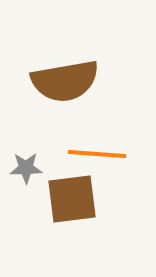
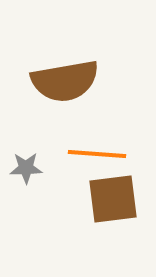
brown square: moved 41 px right
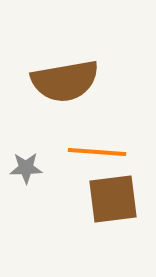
orange line: moved 2 px up
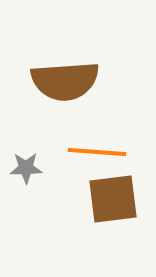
brown semicircle: rotated 6 degrees clockwise
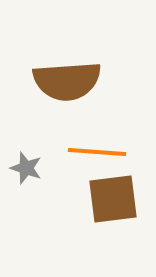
brown semicircle: moved 2 px right
gray star: rotated 20 degrees clockwise
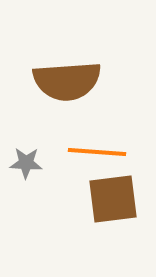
gray star: moved 5 px up; rotated 16 degrees counterclockwise
